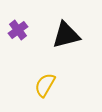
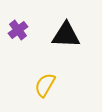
black triangle: rotated 16 degrees clockwise
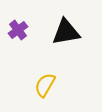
black triangle: moved 3 px up; rotated 12 degrees counterclockwise
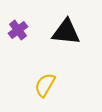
black triangle: rotated 16 degrees clockwise
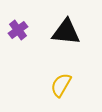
yellow semicircle: moved 16 px right
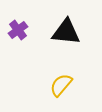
yellow semicircle: rotated 10 degrees clockwise
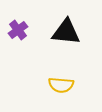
yellow semicircle: rotated 125 degrees counterclockwise
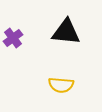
purple cross: moved 5 px left, 8 px down
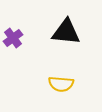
yellow semicircle: moved 1 px up
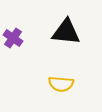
purple cross: rotated 18 degrees counterclockwise
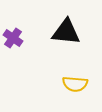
yellow semicircle: moved 14 px right
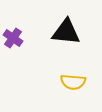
yellow semicircle: moved 2 px left, 2 px up
